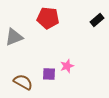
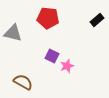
gray triangle: moved 1 px left, 4 px up; rotated 36 degrees clockwise
purple square: moved 3 px right, 18 px up; rotated 24 degrees clockwise
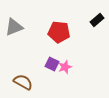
red pentagon: moved 11 px right, 14 px down
gray triangle: moved 1 px right, 6 px up; rotated 36 degrees counterclockwise
purple square: moved 8 px down
pink star: moved 2 px left, 1 px down
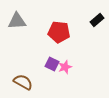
gray triangle: moved 3 px right, 6 px up; rotated 18 degrees clockwise
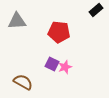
black rectangle: moved 1 px left, 10 px up
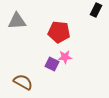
black rectangle: rotated 24 degrees counterclockwise
pink star: moved 10 px up; rotated 16 degrees clockwise
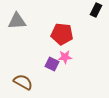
red pentagon: moved 3 px right, 2 px down
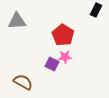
red pentagon: moved 1 px right, 1 px down; rotated 25 degrees clockwise
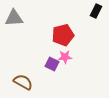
black rectangle: moved 1 px down
gray triangle: moved 3 px left, 3 px up
red pentagon: rotated 25 degrees clockwise
